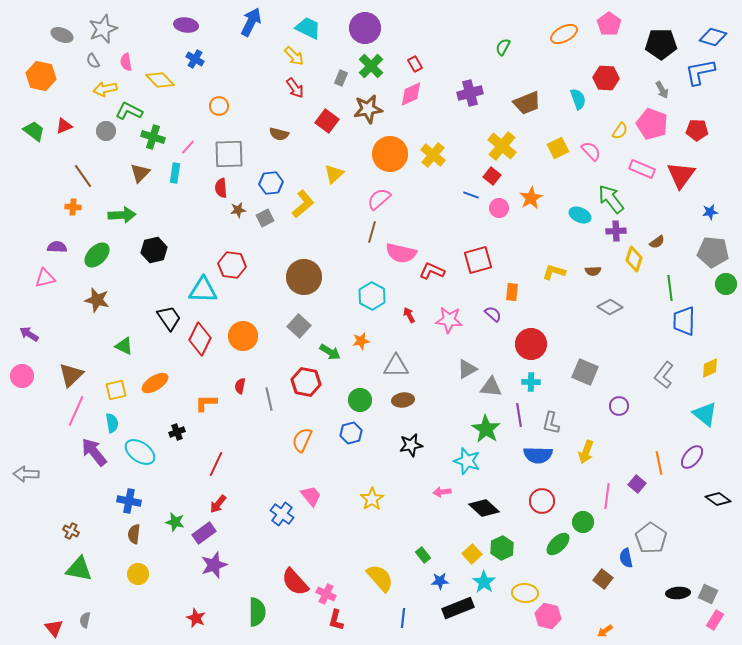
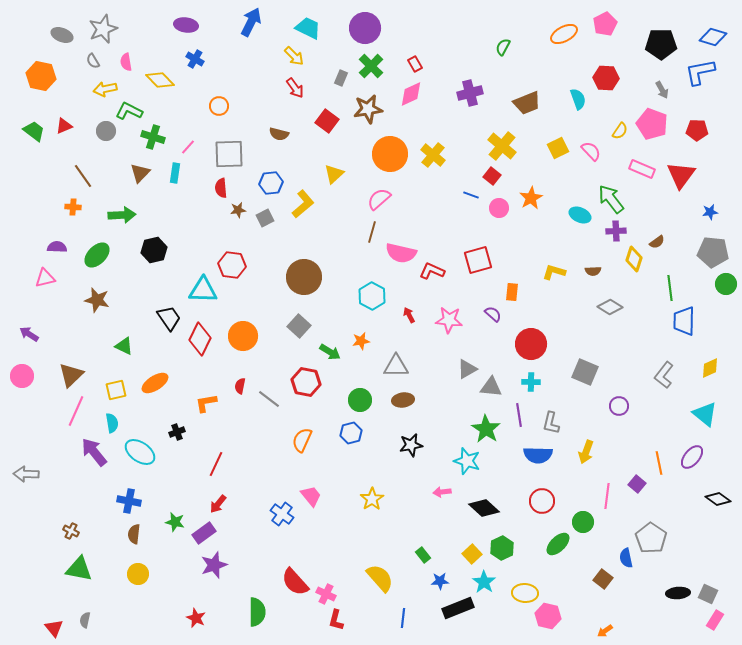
pink pentagon at (609, 24): moved 4 px left; rotated 10 degrees clockwise
gray line at (269, 399): rotated 40 degrees counterclockwise
orange L-shape at (206, 403): rotated 10 degrees counterclockwise
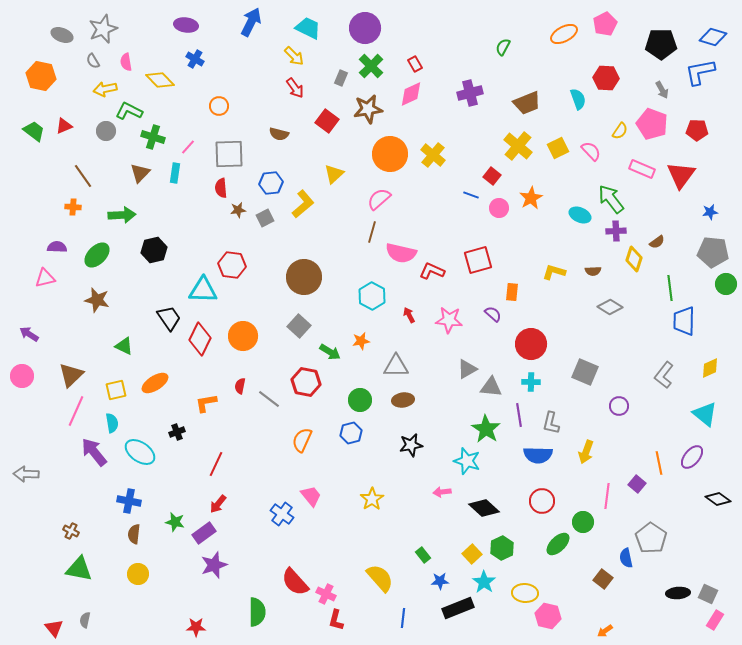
yellow cross at (502, 146): moved 16 px right
red star at (196, 618): moved 9 px down; rotated 24 degrees counterclockwise
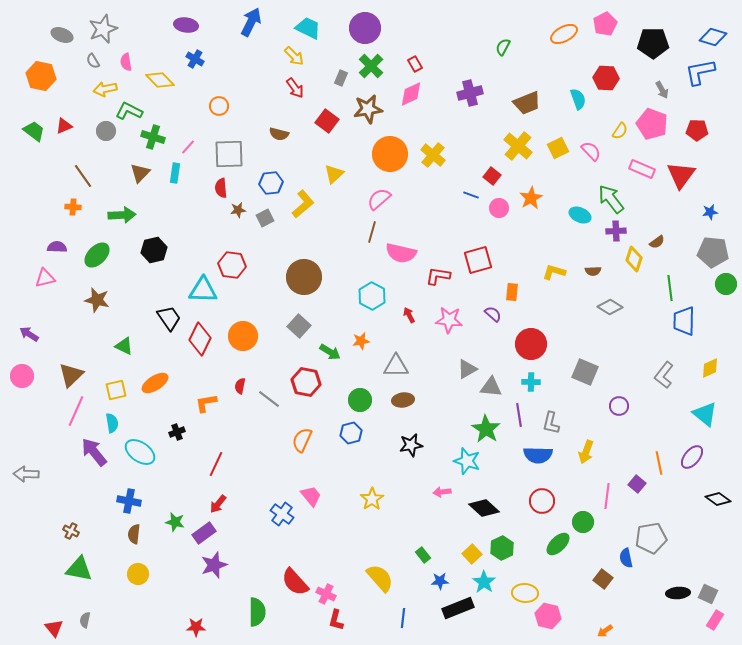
black pentagon at (661, 44): moved 8 px left, 1 px up
red L-shape at (432, 271): moved 6 px right, 5 px down; rotated 15 degrees counterclockwise
gray pentagon at (651, 538): rotated 28 degrees clockwise
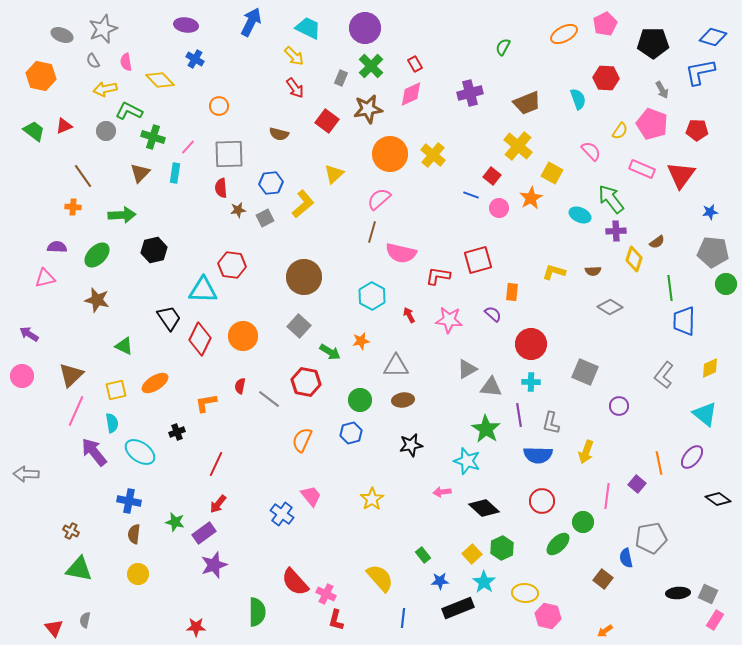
yellow square at (558, 148): moved 6 px left, 25 px down; rotated 35 degrees counterclockwise
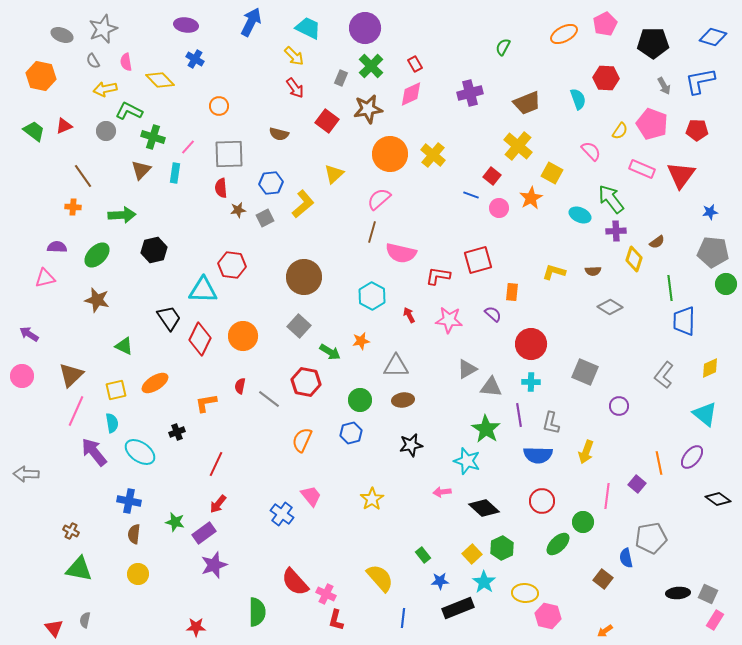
blue L-shape at (700, 72): moved 9 px down
gray arrow at (662, 90): moved 2 px right, 4 px up
brown triangle at (140, 173): moved 1 px right, 3 px up
